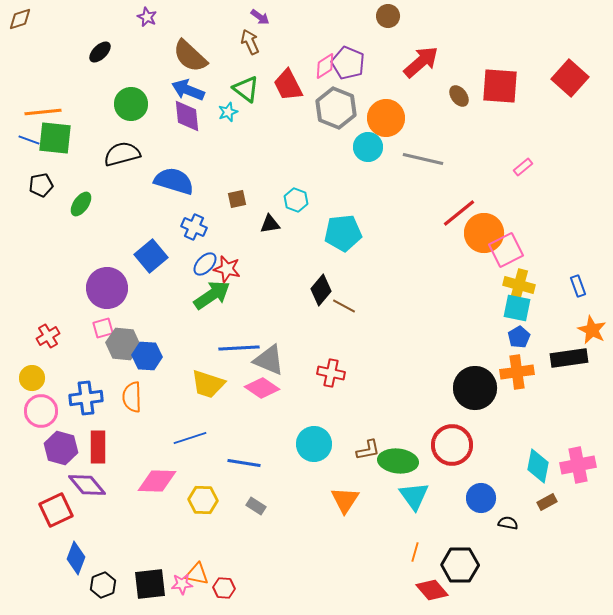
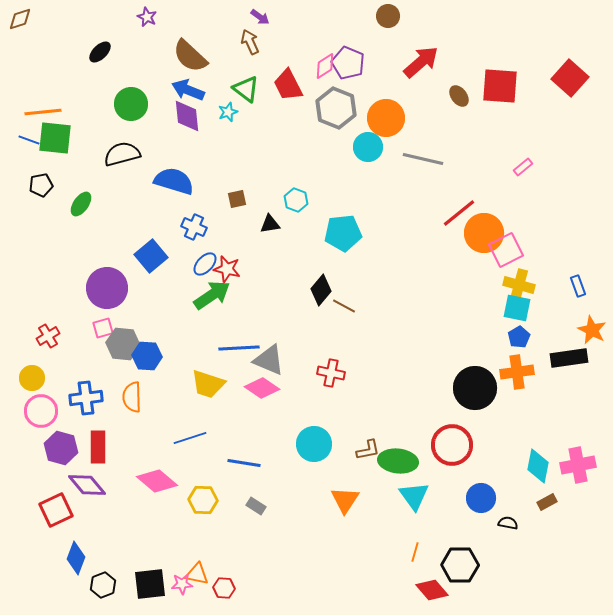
pink diamond at (157, 481): rotated 39 degrees clockwise
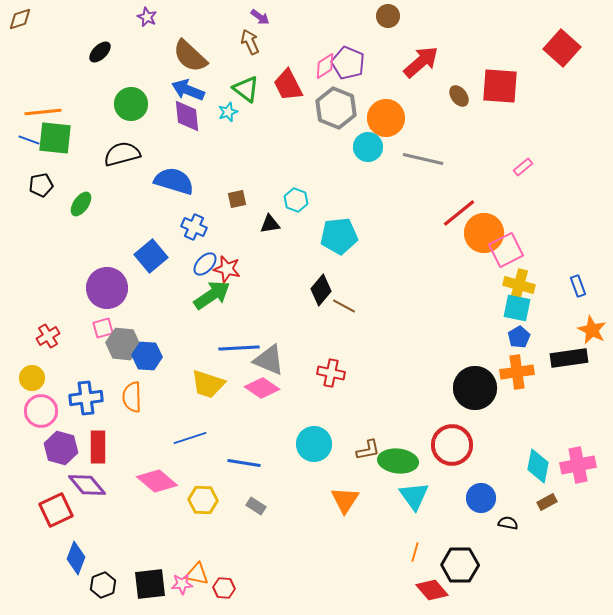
red square at (570, 78): moved 8 px left, 30 px up
cyan pentagon at (343, 233): moved 4 px left, 3 px down
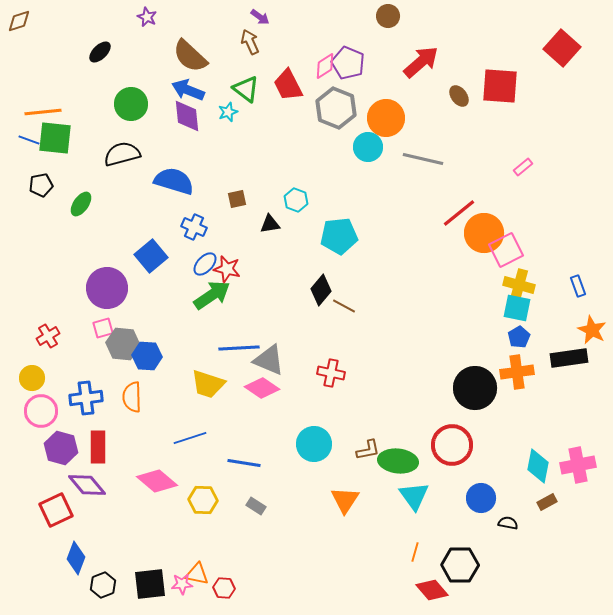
brown diamond at (20, 19): moved 1 px left, 2 px down
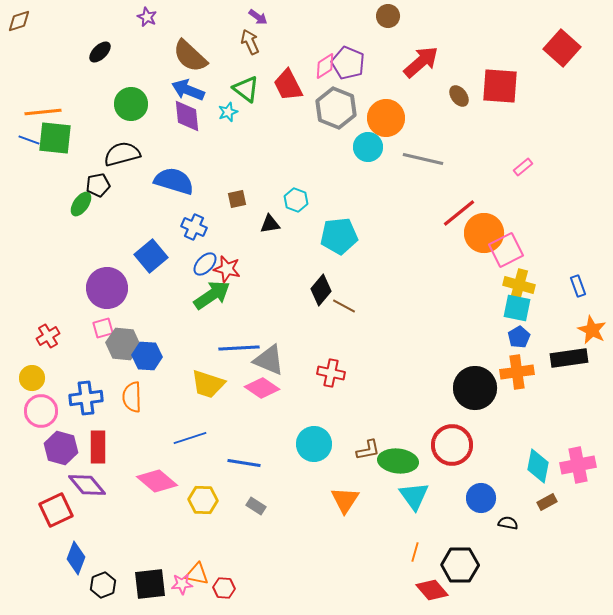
purple arrow at (260, 17): moved 2 px left
black pentagon at (41, 185): moved 57 px right
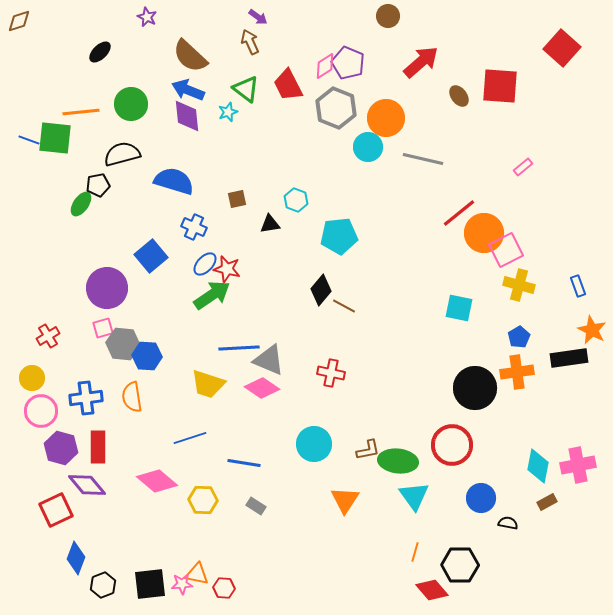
orange line at (43, 112): moved 38 px right
cyan square at (517, 308): moved 58 px left
orange semicircle at (132, 397): rotated 8 degrees counterclockwise
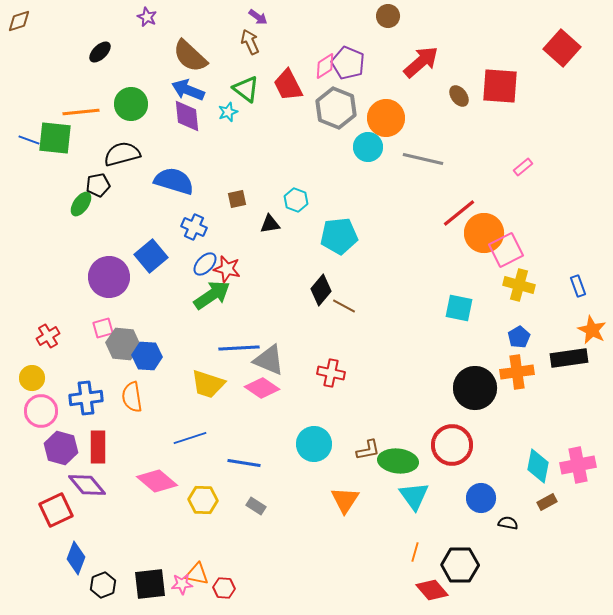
purple circle at (107, 288): moved 2 px right, 11 px up
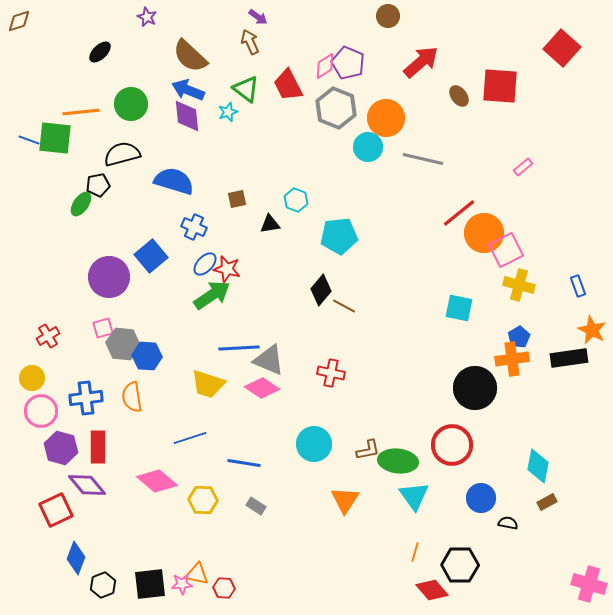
orange cross at (517, 372): moved 5 px left, 13 px up
pink cross at (578, 465): moved 11 px right, 119 px down; rotated 28 degrees clockwise
